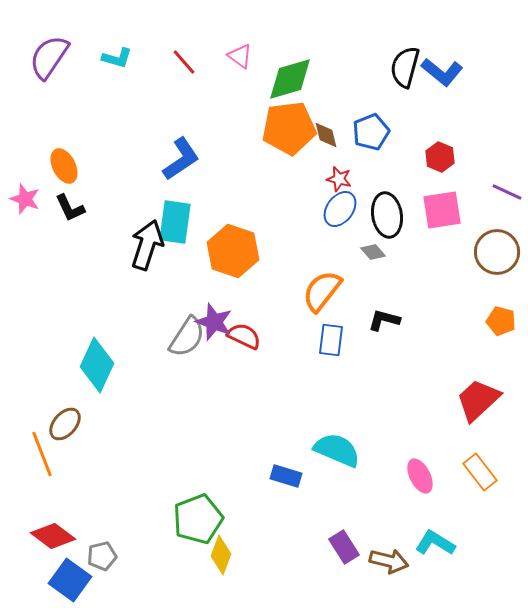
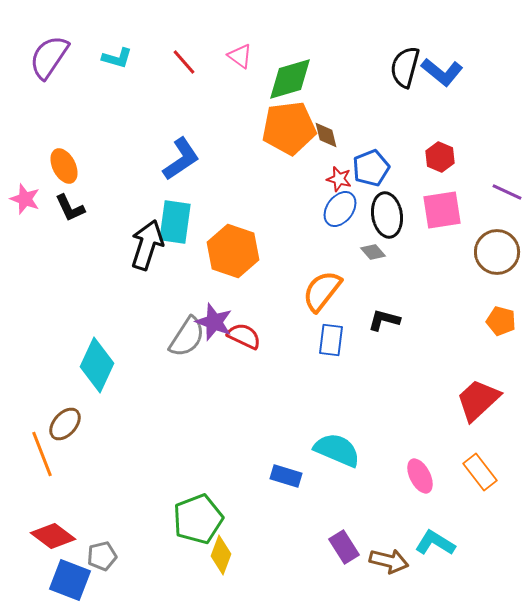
blue pentagon at (371, 132): moved 36 px down
blue square at (70, 580): rotated 15 degrees counterclockwise
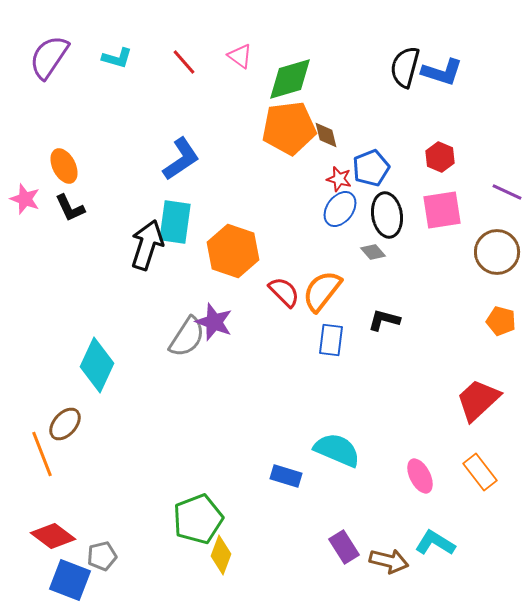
blue L-shape at (442, 72): rotated 21 degrees counterclockwise
red semicircle at (244, 336): moved 40 px right, 44 px up; rotated 20 degrees clockwise
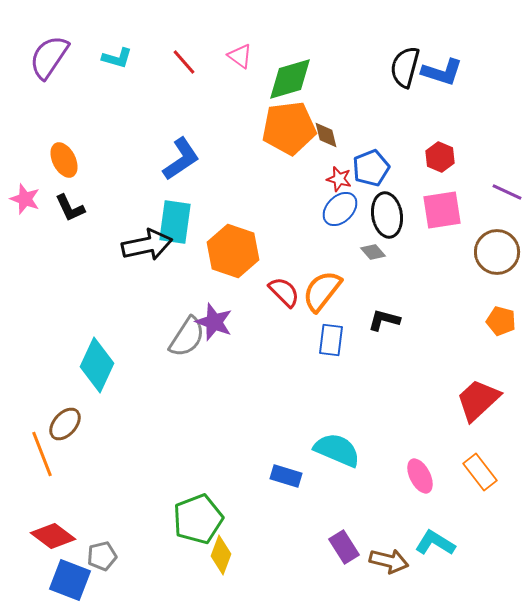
orange ellipse at (64, 166): moved 6 px up
blue ellipse at (340, 209): rotated 9 degrees clockwise
black arrow at (147, 245): rotated 60 degrees clockwise
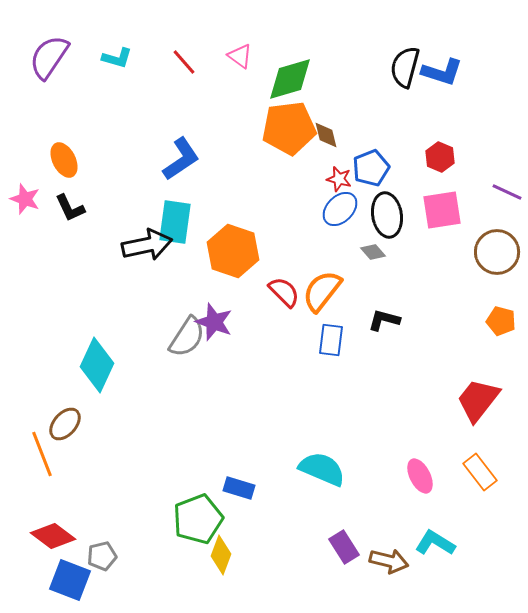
red trapezoid at (478, 400): rotated 9 degrees counterclockwise
cyan semicircle at (337, 450): moved 15 px left, 19 px down
blue rectangle at (286, 476): moved 47 px left, 12 px down
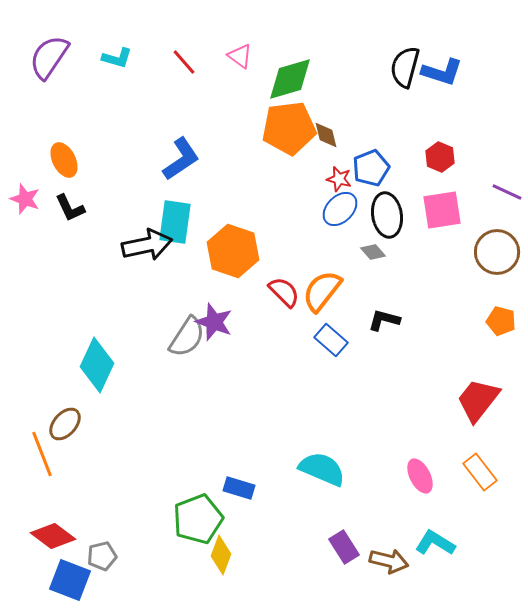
blue rectangle at (331, 340): rotated 56 degrees counterclockwise
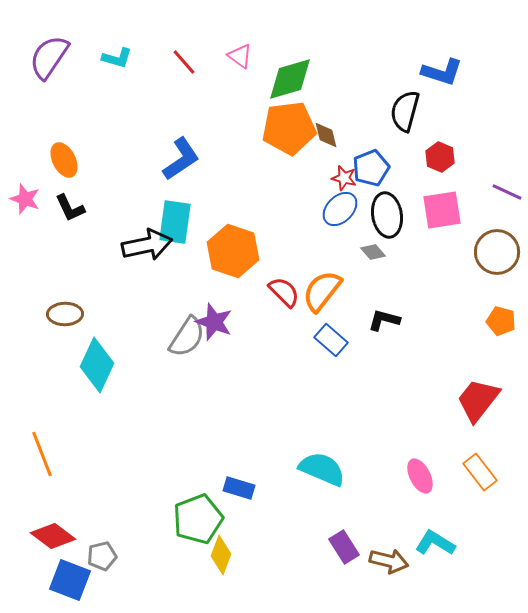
black semicircle at (405, 67): moved 44 px down
red star at (339, 179): moved 5 px right, 1 px up
brown ellipse at (65, 424): moved 110 px up; rotated 48 degrees clockwise
